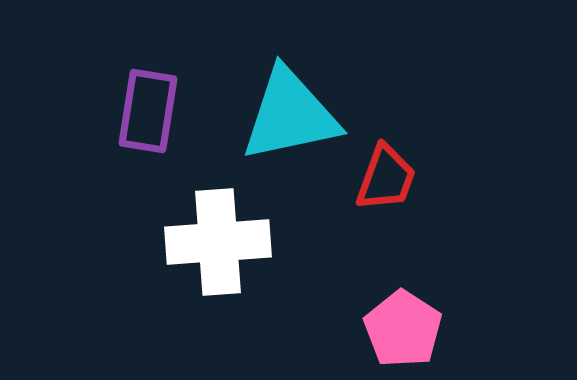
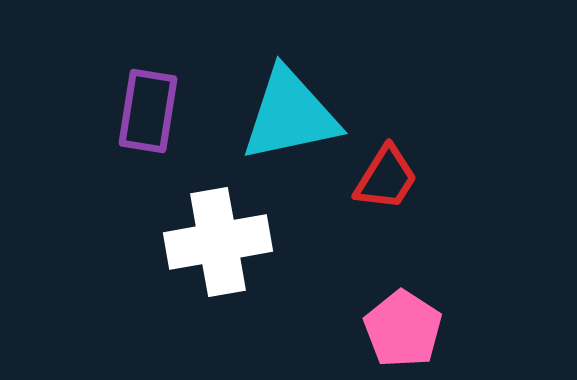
red trapezoid: rotated 12 degrees clockwise
white cross: rotated 6 degrees counterclockwise
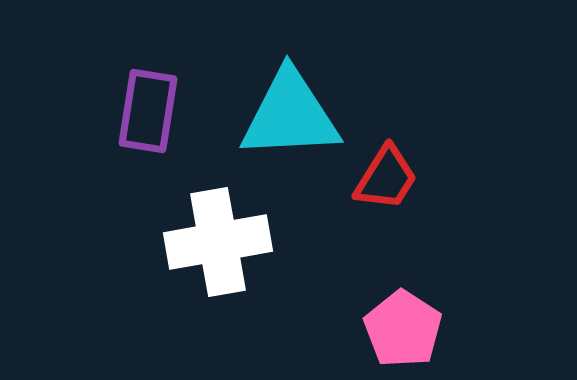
cyan triangle: rotated 9 degrees clockwise
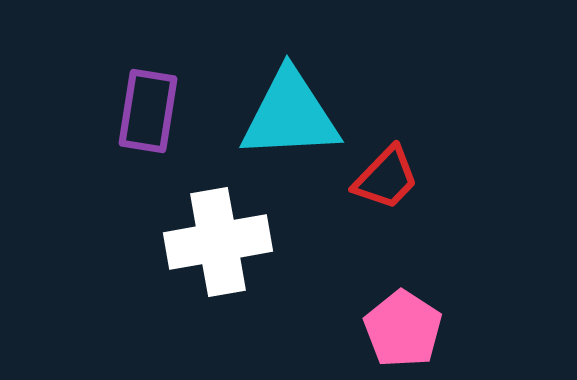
red trapezoid: rotated 12 degrees clockwise
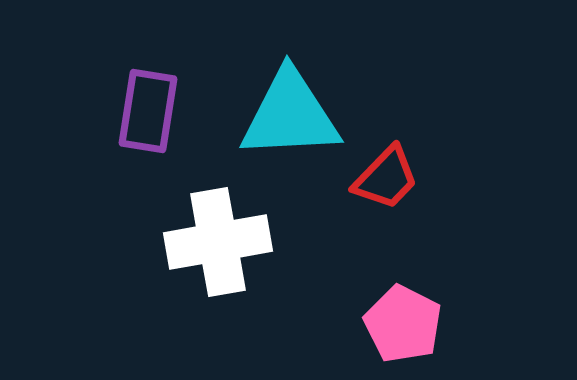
pink pentagon: moved 5 px up; rotated 6 degrees counterclockwise
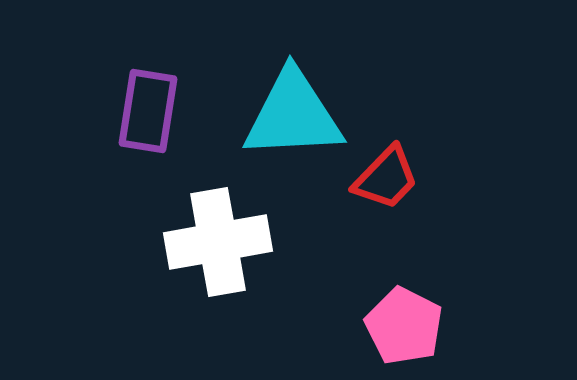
cyan triangle: moved 3 px right
pink pentagon: moved 1 px right, 2 px down
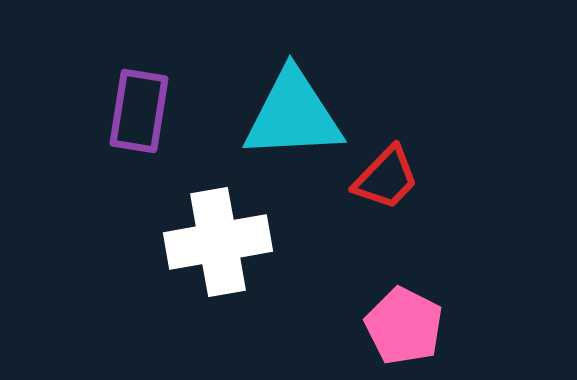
purple rectangle: moved 9 px left
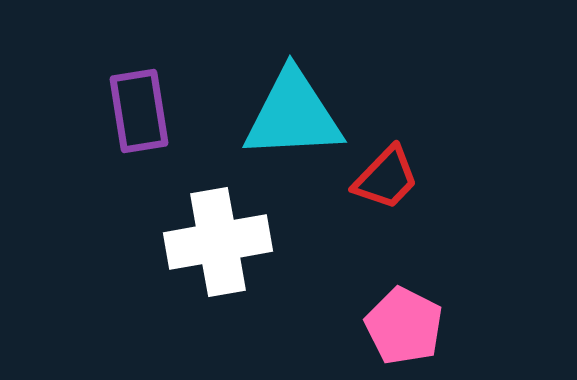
purple rectangle: rotated 18 degrees counterclockwise
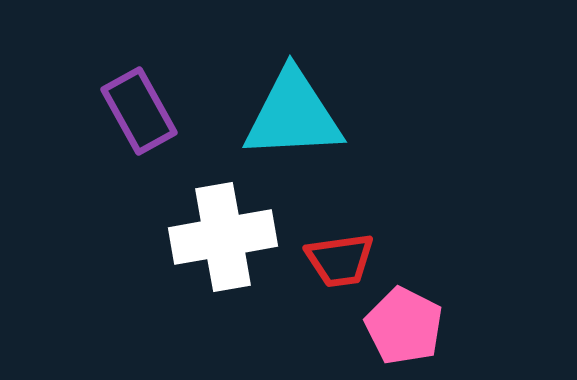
purple rectangle: rotated 20 degrees counterclockwise
red trapezoid: moved 46 px left, 82 px down; rotated 38 degrees clockwise
white cross: moved 5 px right, 5 px up
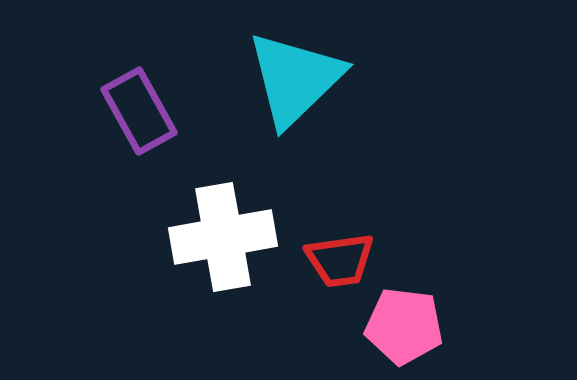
cyan triangle: moved 2 px right, 36 px up; rotated 41 degrees counterclockwise
pink pentagon: rotated 20 degrees counterclockwise
